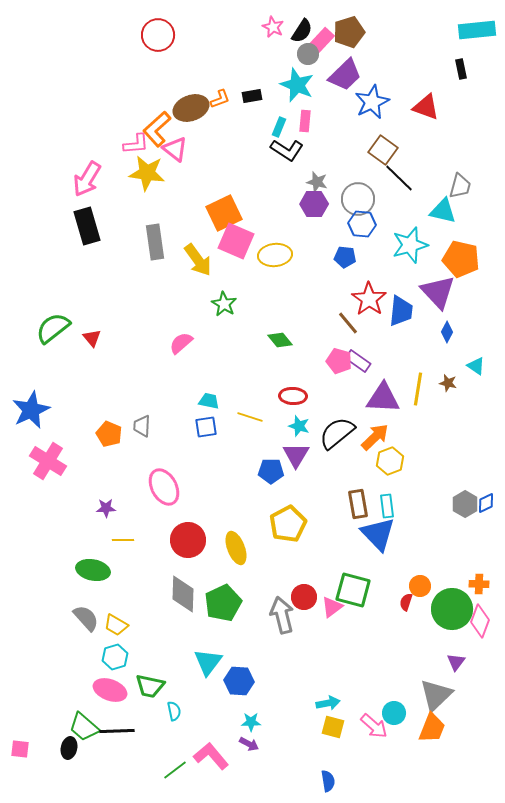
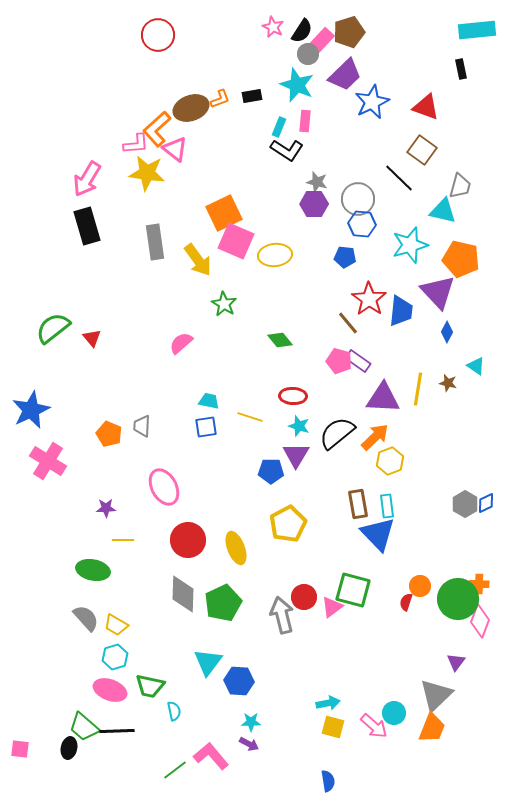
brown square at (383, 150): moved 39 px right
green circle at (452, 609): moved 6 px right, 10 px up
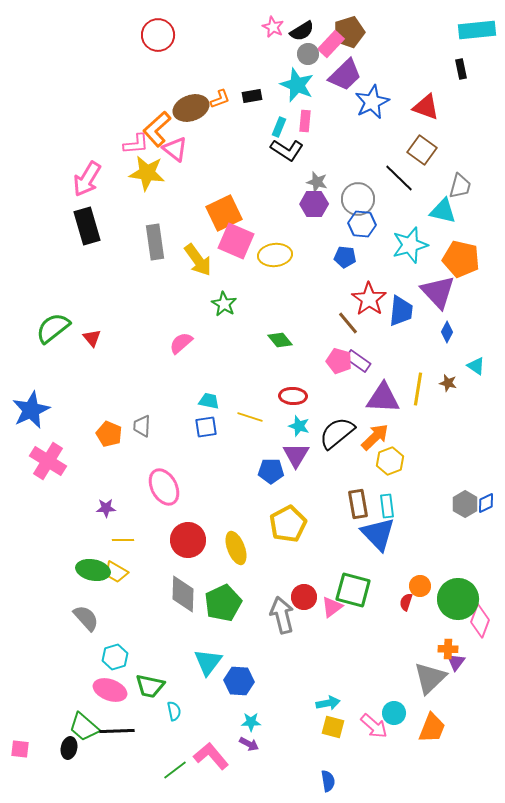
black semicircle at (302, 31): rotated 25 degrees clockwise
pink rectangle at (321, 41): moved 10 px right, 3 px down
orange cross at (479, 584): moved 31 px left, 65 px down
yellow trapezoid at (116, 625): moved 53 px up
gray triangle at (436, 695): moved 6 px left, 17 px up
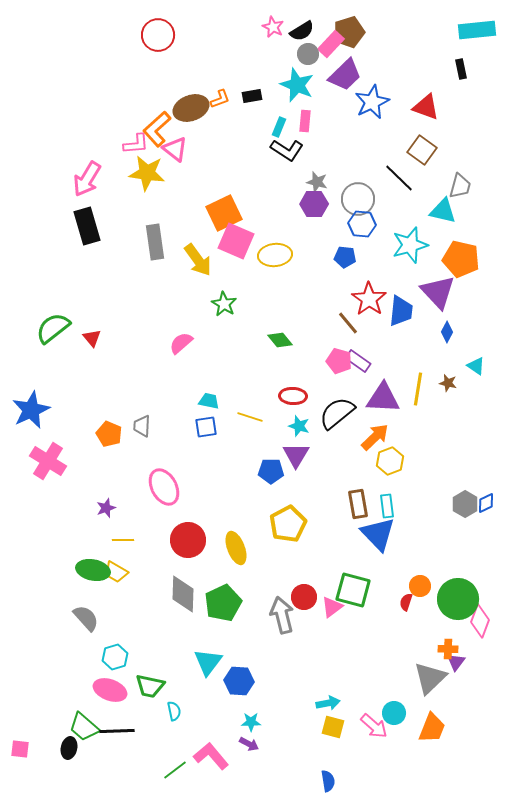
black semicircle at (337, 433): moved 20 px up
purple star at (106, 508): rotated 18 degrees counterclockwise
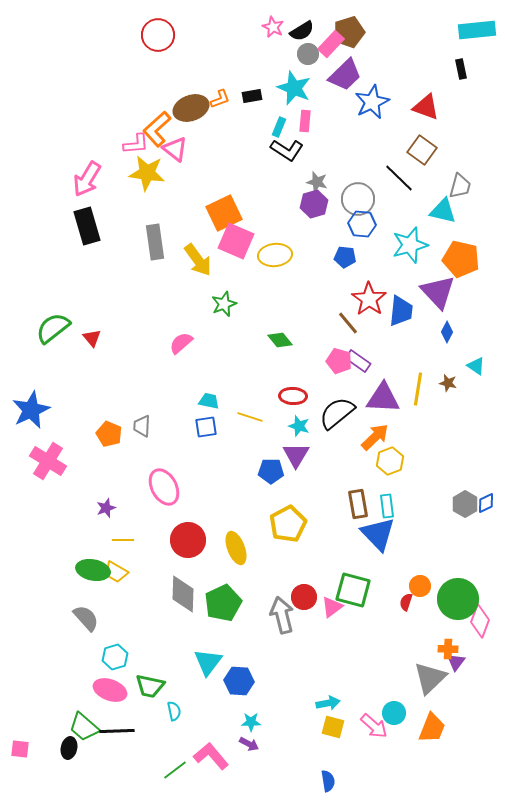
cyan star at (297, 85): moved 3 px left, 3 px down
purple hexagon at (314, 204): rotated 16 degrees counterclockwise
green star at (224, 304): rotated 20 degrees clockwise
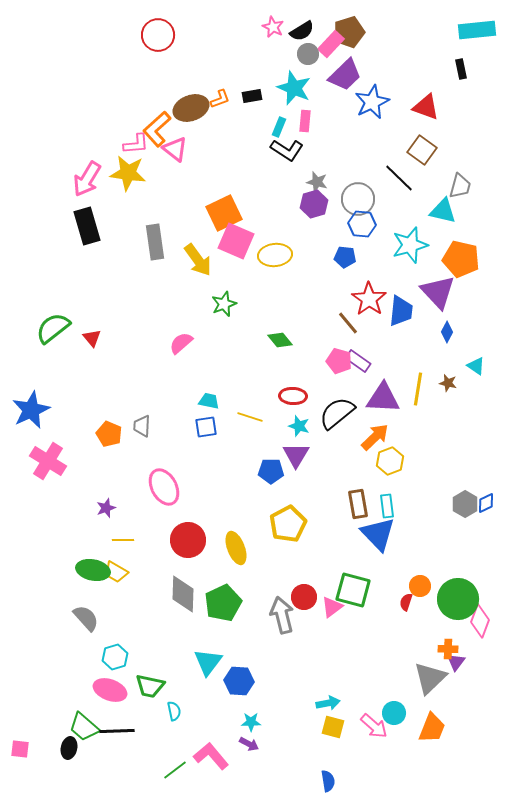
yellow star at (147, 173): moved 19 px left
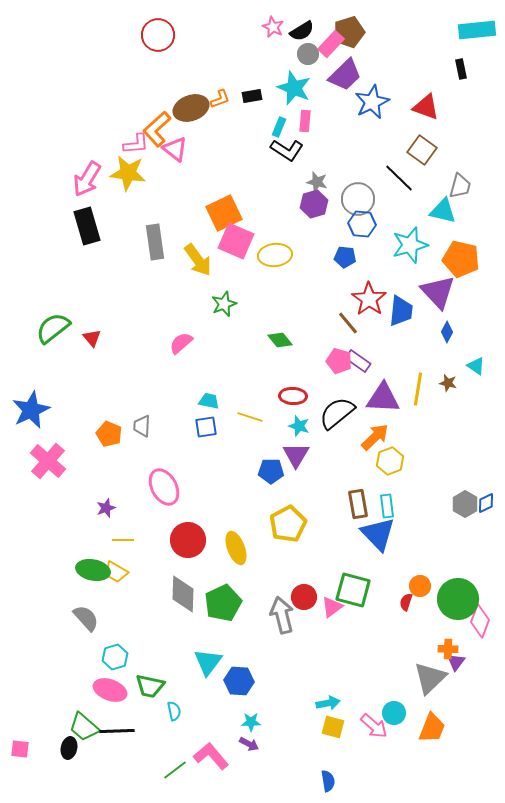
pink cross at (48, 461): rotated 9 degrees clockwise
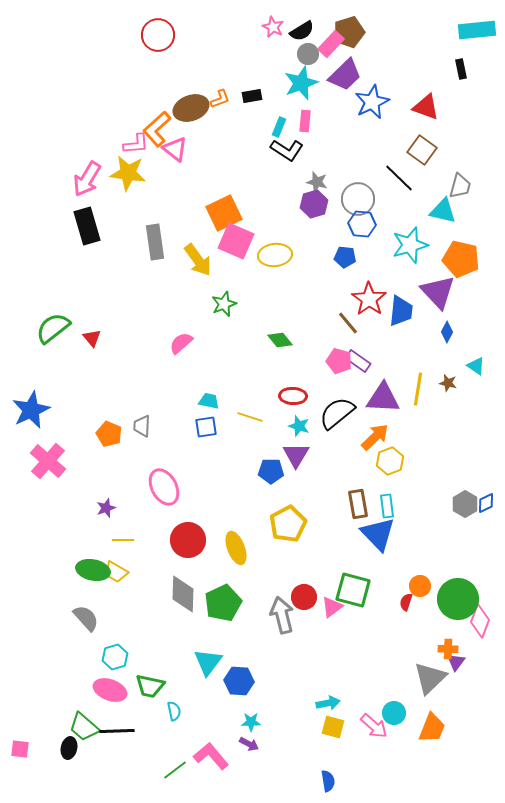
cyan star at (294, 88): moved 7 px right, 5 px up; rotated 28 degrees clockwise
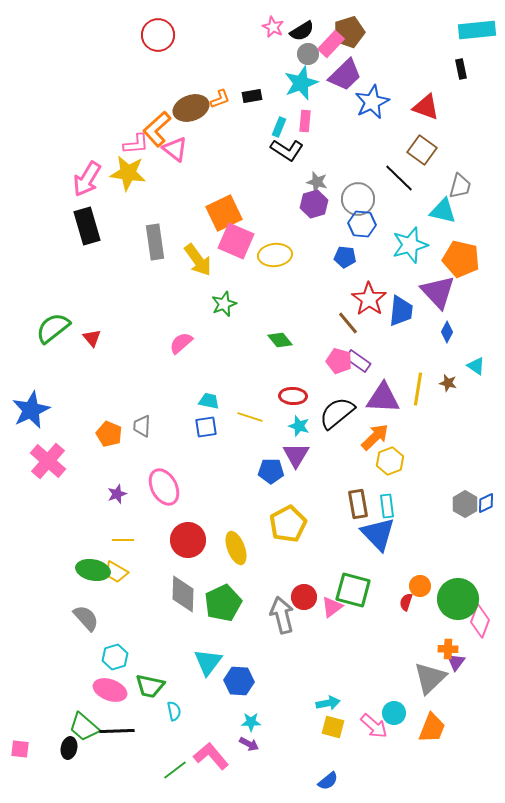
purple star at (106, 508): moved 11 px right, 14 px up
blue semicircle at (328, 781): rotated 60 degrees clockwise
